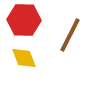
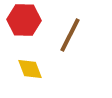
yellow diamond: moved 6 px right, 11 px down
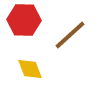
brown line: rotated 21 degrees clockwise
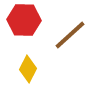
yellow diamond: moved 2 px left; rotated 48 degrees clockwise
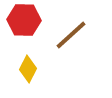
brown line: moved 1 px right
